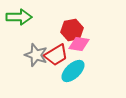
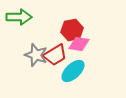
red trapezoid: moved 1 px left
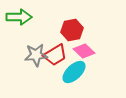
pink diamond: moved 5 px right, 7 px down; rotated 35 degrees clockwise
gray star: rotated 25 degrees counterclockwise
cyan ellipse: moved 1 px right, 1 px down
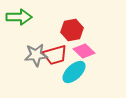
red trapezoid: rotated 15 degrees clockwise
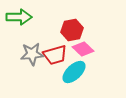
pink diamond: moved 1 px left, 2 px up
gray star: moved 4 px left, 1 px up
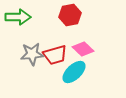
green arrow: moved 1 px left
red hexagon: moved 2 px left, 15 px up
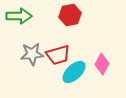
green arrow: moved 1 px right, 1 px up
pink diamond: moved 19 px right, 15 px down; rotated 75 degrees clockwise
red trapezoid: moved 3 px right
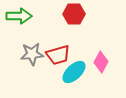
red hexagon: moved 4 px right, 1 px up; rotated 10 degrees clockwise
pink diamond: moved 1 px left, 2 px up
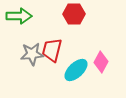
red trapezoid: moved 6 px left, 5 px up; rotated 120 degrees clockwise
cyan ellipse: moved 2 px right, 2 px up
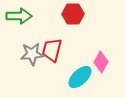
red hexagon: moved 1 px left
cyan ellipse: moved 4 px right, 7 px down
